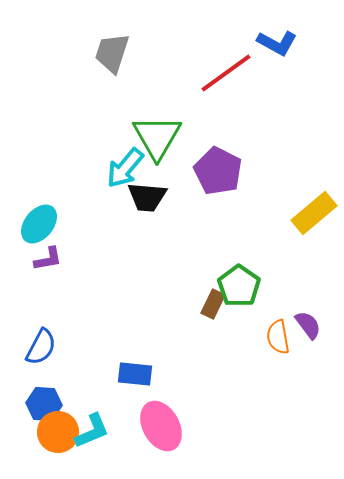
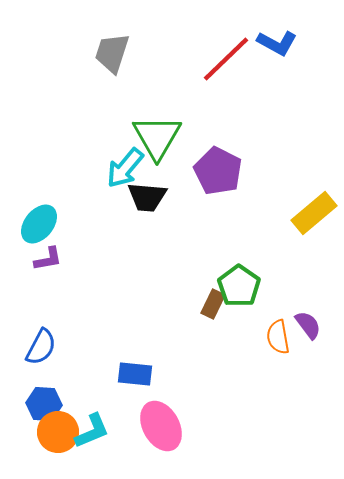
red line: moved 14 px up; rotated 8 degrees counterclockwise
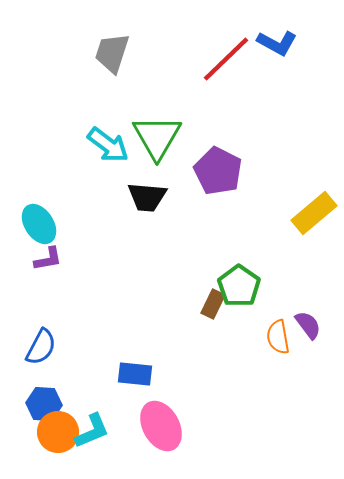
cyan arrow: moved 17 px left, 23 px up; rotated 93 degrees counterclockwise
cyan ellipse: rotated 72 degrees counterclockwise
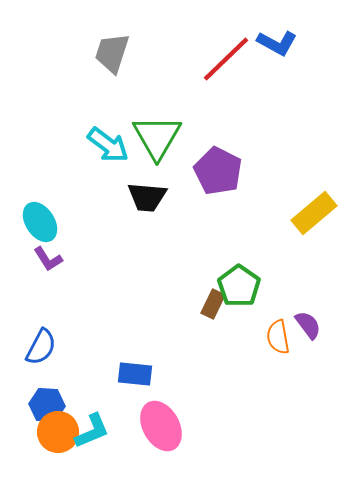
cyan ellipse: moved 1 px right, 2 px up
purple L-shape: rotated 68 degrees clockwise
blue hexagon: moved 3 px right, 1 px down
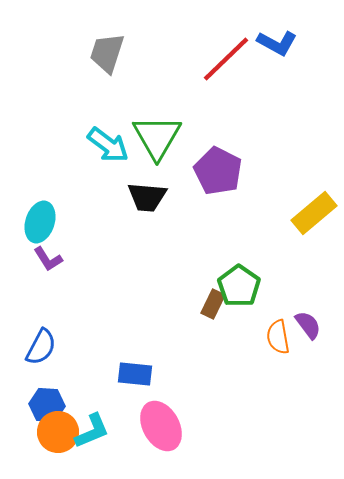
gray trapezoid: moved 5 px left
cyan ellipse: rotated 51 degrees clockwise
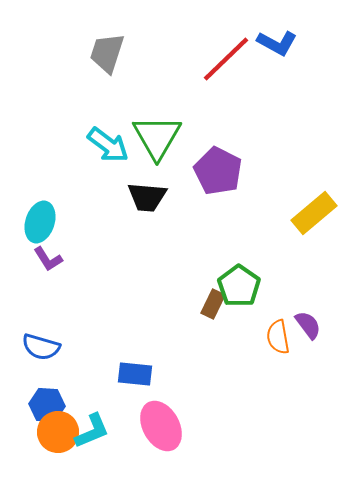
blue semicircle: rotated 78 degrees clockwise
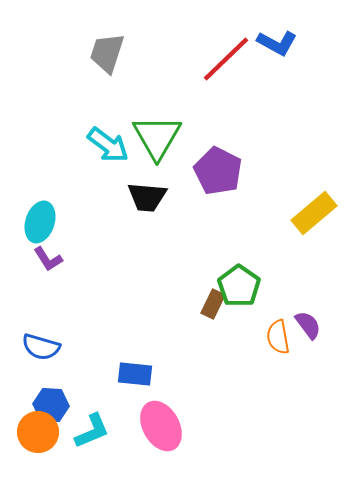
blue hexagon: moved 4 px right
orange circle: moved 20 px left
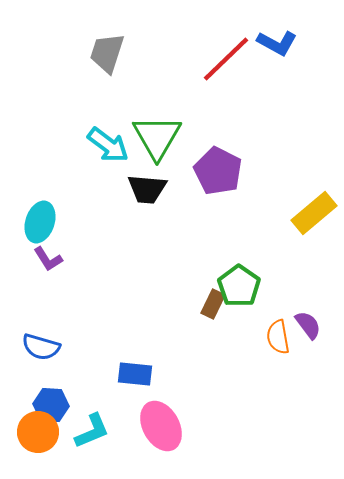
black trapezoid: moved 8 px up
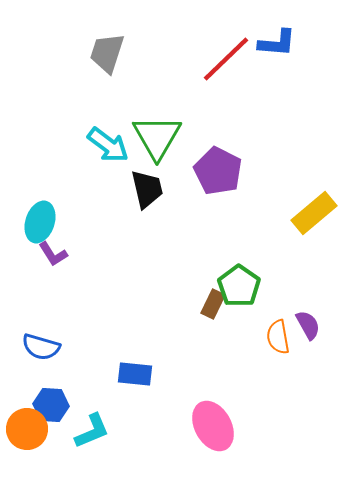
blue L-shape: rotated 24 degrees counterclockwise
black trapezoid: rotated 108 degrees counterclockwise
purple L-shape: moved 5 px right, 5 px up
purple semicircle: rotated 8 degrees clockwise
pink ellipse: moved 52 px right
orange circle: moved 11 px left, 3 px up
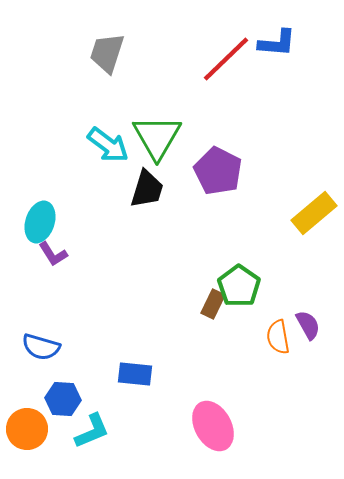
black trapezoid: rotated 30 degrees clockwise
blue hexagon: moved 12 px right, 6 px up
